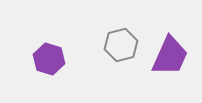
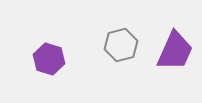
purple trapezoid: moved 5 px right, 5 px up
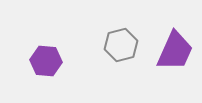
purple hexagon: moved 3 px left, 2 px down; rotated 12 degrees counterclockwise
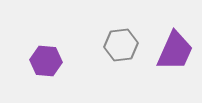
gray hexagon: rotated 8 degrees clockwise
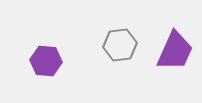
gray hexagon: moved 1 px left
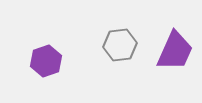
purple hexagon: rotated 24 degrees counterclockwise
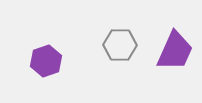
gray hexagon: rotated 8 degrees clockwise
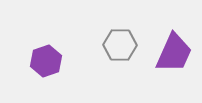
purple trapezoid: moved 1 px left, 2 px down
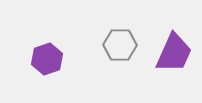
purple hexagon: moved 1 px right, 2 px up
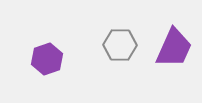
purple trapezoid: moved 5 px up
